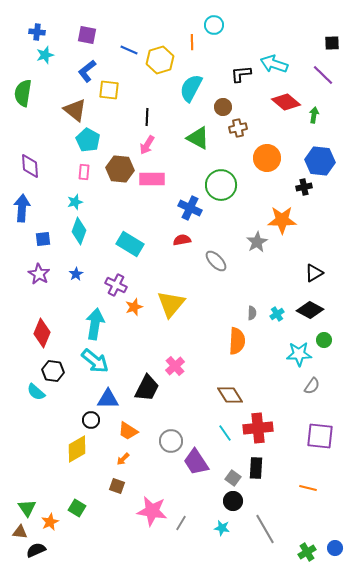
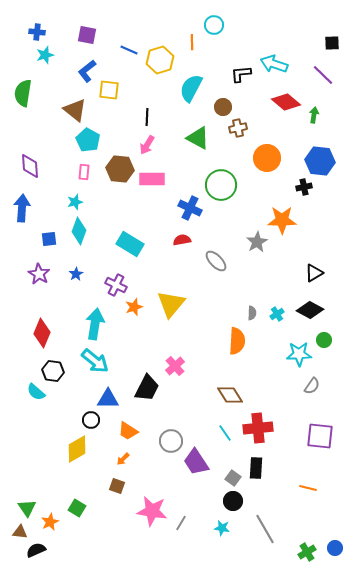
blue square at (43, 239): moved 6 px right
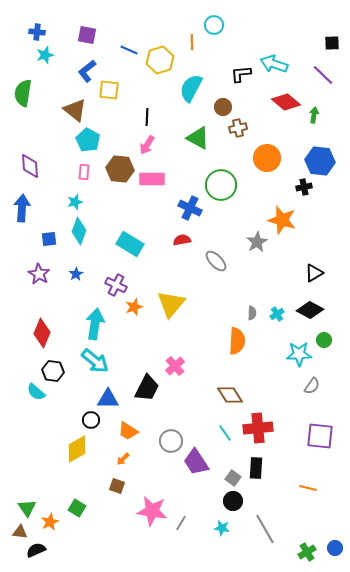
orange star at (282, 220): rotated 16 degrees clockwise
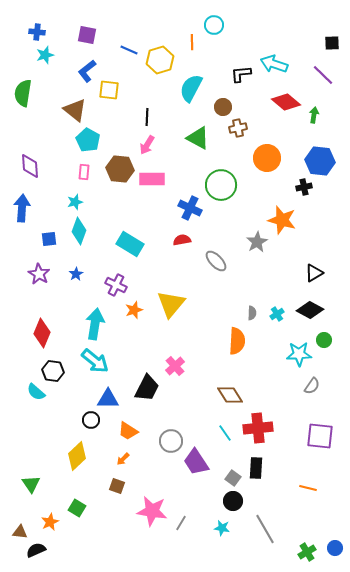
orange star at (134, 307): moved 3 px down
yellow diamond at (77, 449): moved 7 px down; rotated 12 degrees counterclockwise
green triangle at (27, 508): moved 4 px right, 24 px up
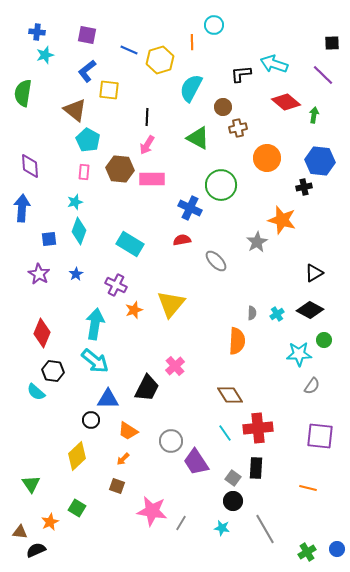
blue circle at (335, 548): moved 2 px right, 1 px down
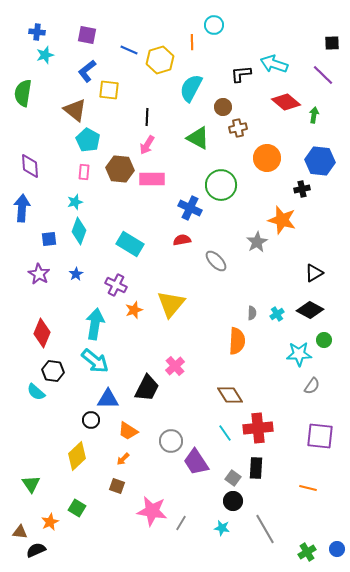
black cross at (304, 187): moved 2 px left, 2 px down
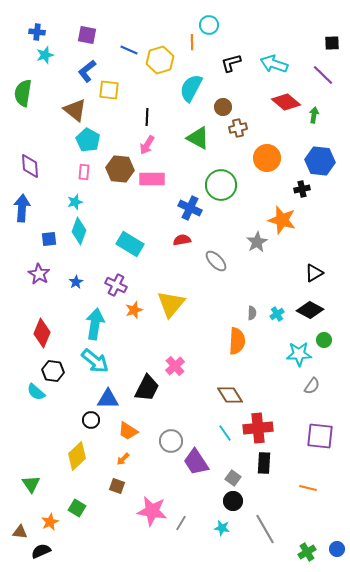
cyan circle at (214, 25): moved 5 px left
black L-shape at (241, 74): moved 10 px left, 11 px up; rotated 10 degrees counterclockwise
blue star at (76, 274): moved 8 px down
black rectangle at (256, 468): moved 8 px right, 5 px up
black semicircle at (36, 550): moved 5 px right, 1 px down
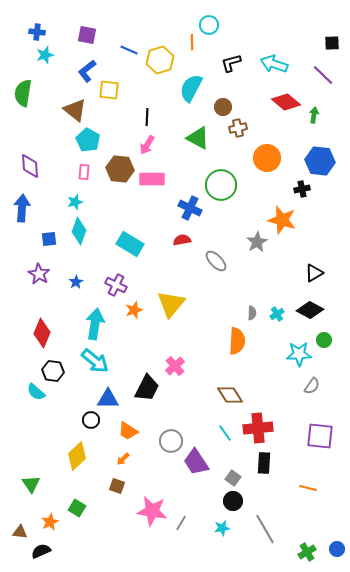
cyan star at (222, 528): rotated 21 degrees counterclockwise
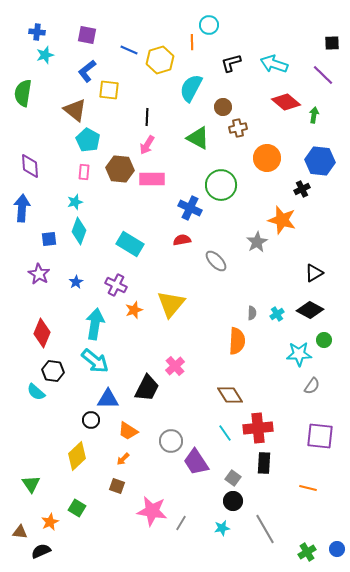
black cross at (302, 189): rotated 14 degrees counterclockwise
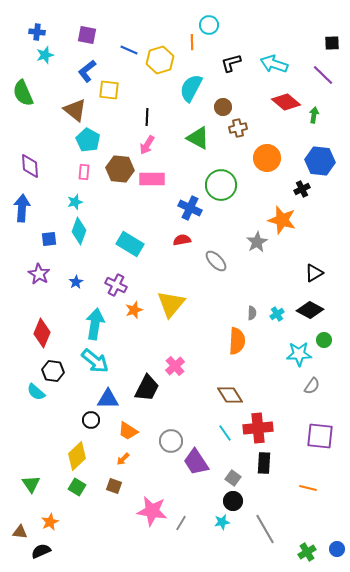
green semicircle at (23, 93): rotated 32 degrees counterclockwise
brown square at (117, 486): moved 3 px left
green square at (77, 508): moved 21 px up
cyan star at (222, 528): moved 6 px up
